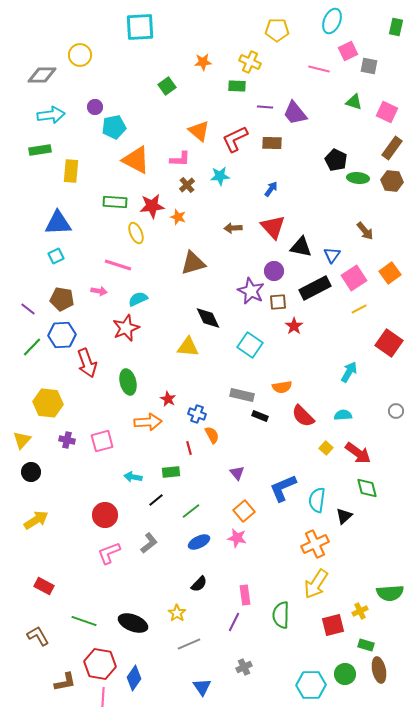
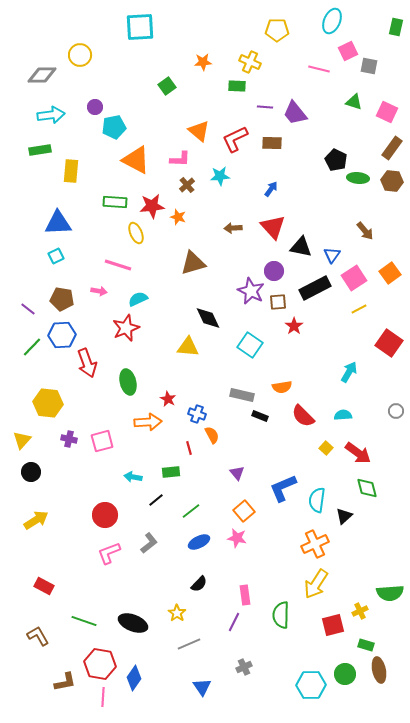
purple cross at (67, 440): moved 2 px right, 1 px up
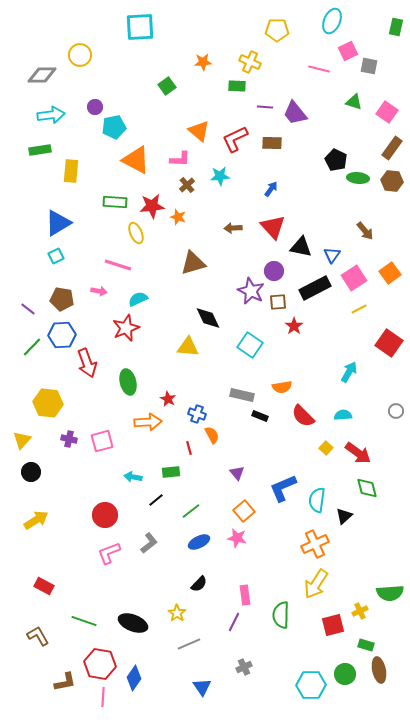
pink square at (387, 112): rotated 10 degrees clockwise
blue triangle at (58, 223): rotated 28 degrees counterclockwise
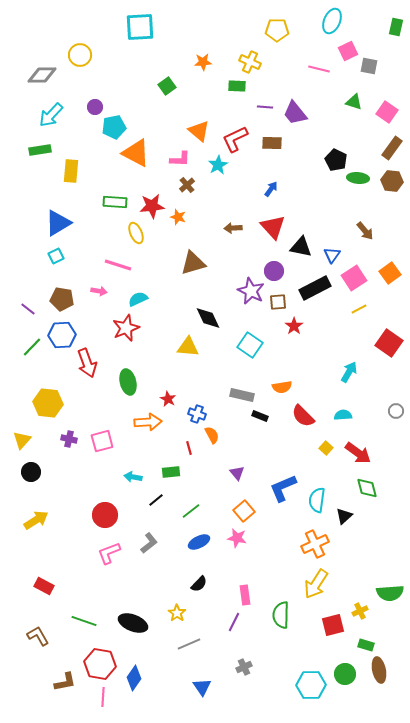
cyan arrow at (51, 115): rotated 140 degrees clockwise
orange triangle at (136, 160): moved 7 px up
cyan star at (220, 176): moved 2 px left, 11 px up; rotated 24 degrees counterclockwise
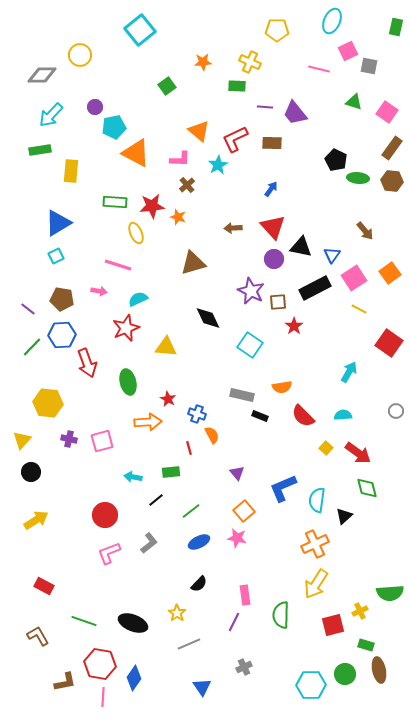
cyan square at (140, 27): moved 3 px down; rotated 36 degrees counterclockwise
purple circle at (274, 271): moved 12 px up
yellow line at (359, 309): rotated 56 degrees clockwise
yellow triangle at (188, 347): moved 22 px left
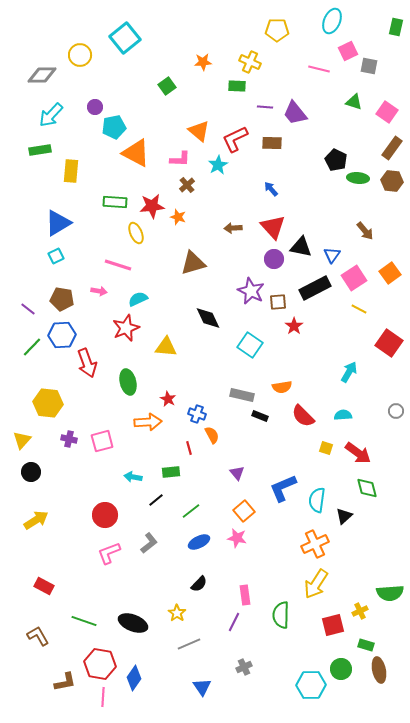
cyan square at (140, 30): moved 15 px left, 8 px down
blue arrow at (271, 189): rotated 77 degrees counterclockwise
yellow square at (326, 448): rotated 24 degrees counterclockwise
green circle at (345, 674): moved 4 px left, 5 px up
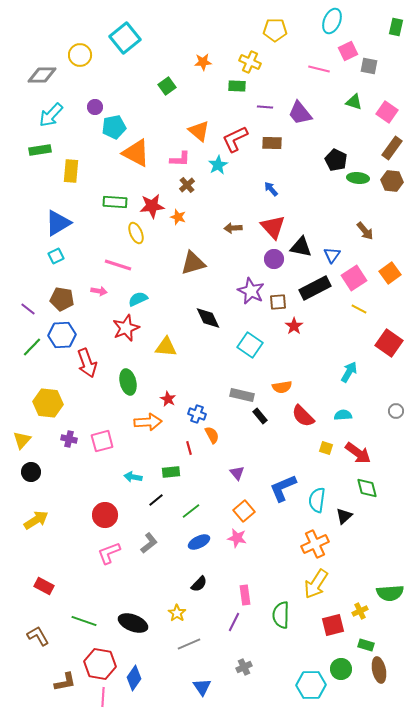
yellow pentagon at (277, 30): moved 2 px left
purple trapezoid at (295, 113): moved 5 px right
black rectangle at (260, 416): rotated 28 degrees clockwise
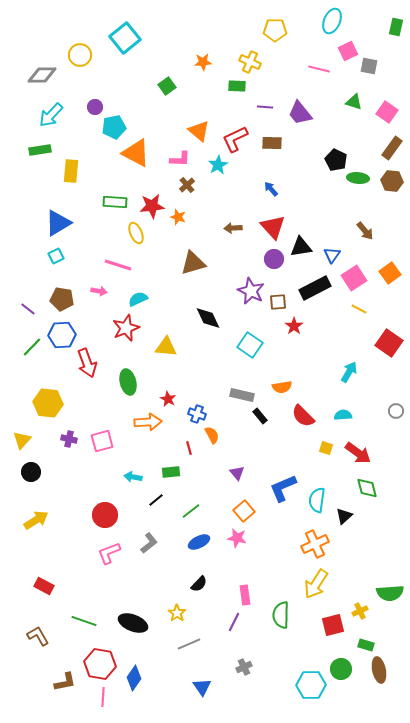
black triangle at (301, 247): rotated 20 degrees counterclockwise
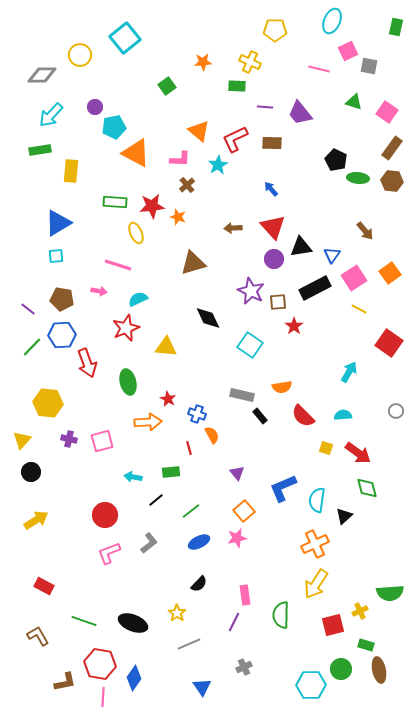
cyan square at (56, 256): rotated 21 degrees clockwise
pink star at (237, 538): rotated 24 degrees counterclockwise
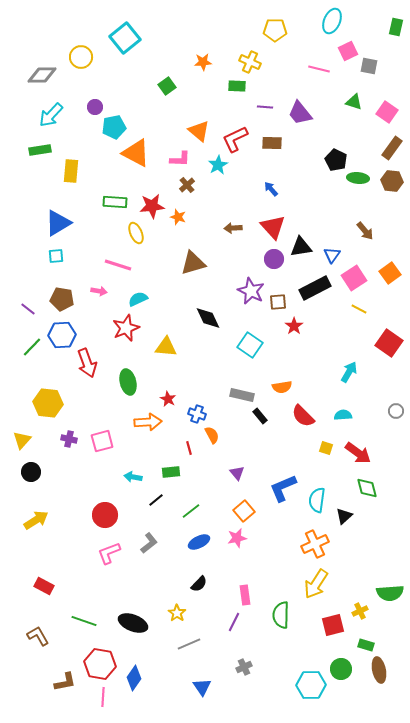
yellow circle at (80, 55): moved 1 px right, 2 px down
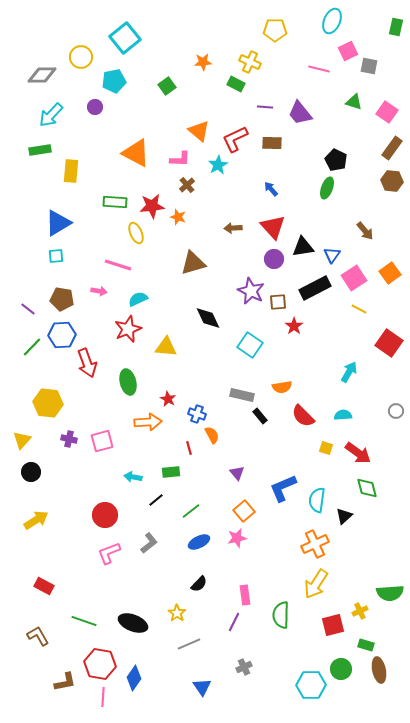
green rectangle at (237, 86): moved 1 px left, 2 px up; rotated 24 degrees clockwise
cyan pentagon at (114, 127): moved 46 px up
green ellipse at (358, 178): moved 31 px left, 10 px down; rotated 75 degrees counterclockwise
black triangle at (301, 247): moved 2 px right
red star at (126, 328): moved 2 px right, 1 px down
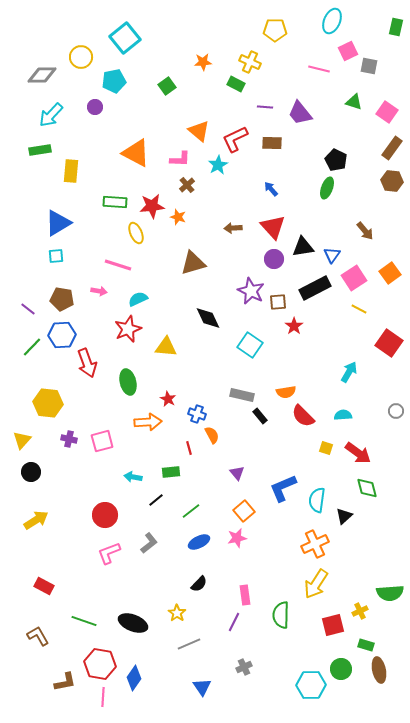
orange semicircle at (282, 387): moved 4 px right, 5 px down
